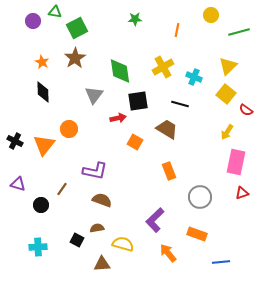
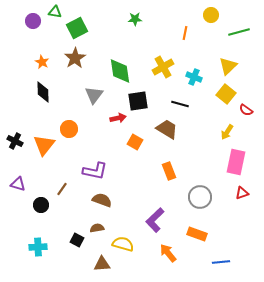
orange line at (177, 30): moved 8 px right, 3 px down
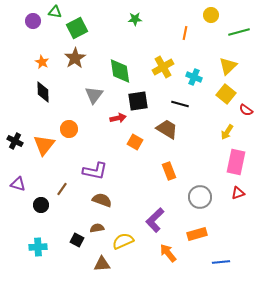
red triangle at (242, 193): moved 4 px left
orange rectangle at (197, 234): rotated 36 degrees counterclockwise
yellow semicircle at (123, 244): moved 3 px up; rotated 40 degrees counterclockwise
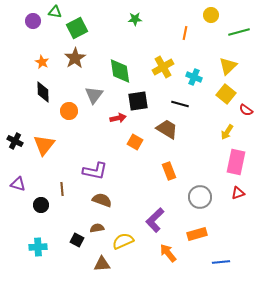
orange circle at (69, 129): moved 18 px up
brown line at (62, 189): rotated 40 degrees counterclockwise
